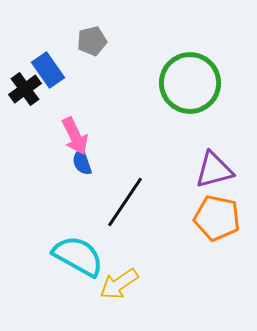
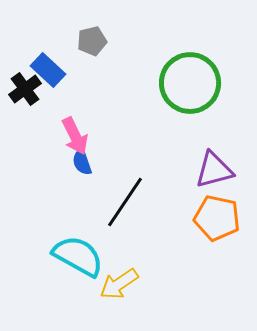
blue rectangle: rotated 12 degrees counterclockwise
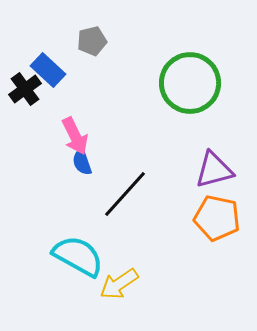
black line: moved 8 px up; rotated 8 degrees clockwise
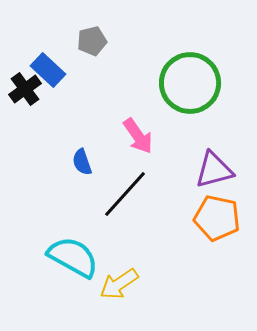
pink arrow: moved 63 px right; rotated 9 degrees counterclockwise
cyan semicircle: moved 5 px left, 1 px down
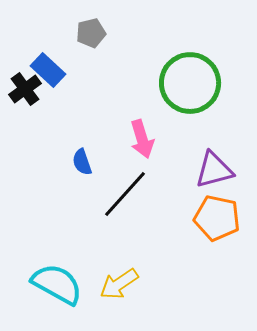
gray pentagon: moved 1 px left, 8 px up
pink arrow: moved 4 px right, 3 px down; rotated 18 degrees clockwise
cyan semicircle: moved 16 px left, 27 px down
